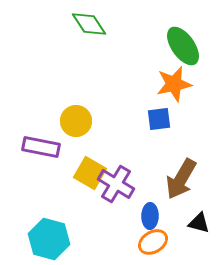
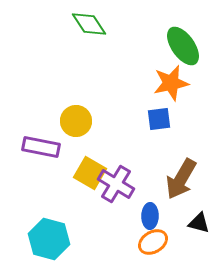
orange star: moved 3 px left, 1 px up
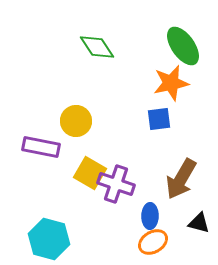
green diamond: moved 8 px right, 23 px down
purple cross: rotated 12 degrees counterclockwise
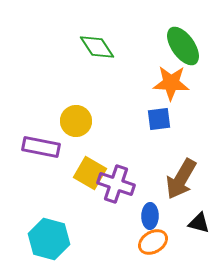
orange star: rotated 15 degrees clockwise
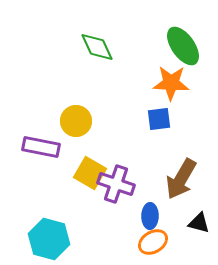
green diamond: rotated 9 degrees clockwise
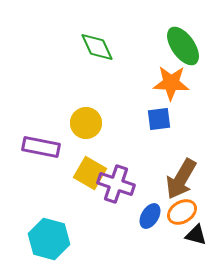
yellow circle: moved 10 px right, 2 px down
blue ellipse: rotated 30 degrees clockwise
black triangle: moved 3 px left, 12 px down
orange ellipse: moved 29 px right, 30 px up
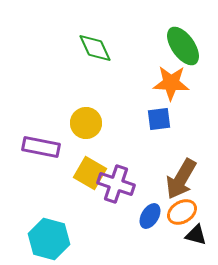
green diamond: moved 2 px left, 1 px down
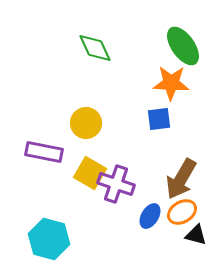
purple rectangle: moved 3 px right, 5 px down
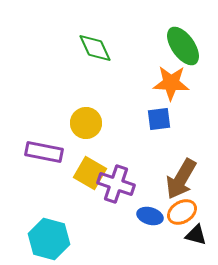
blue ellipse: rotated 75 degrees clockwise
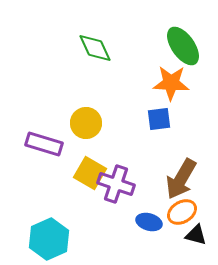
purple rectangle: moved 8 px up; rotated 6 degrees clockwise
blue ellipse: moved 1 px left, 6 px down
cyan hexagon: rotated 21 degrees clockwise
